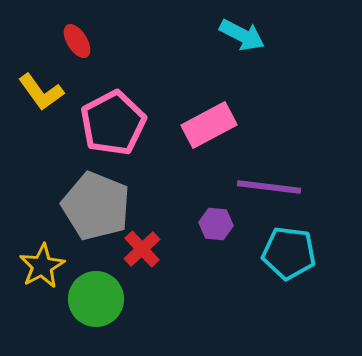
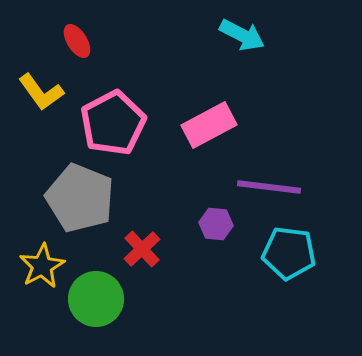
gray pentagon: moved 16 px left, 8 px up
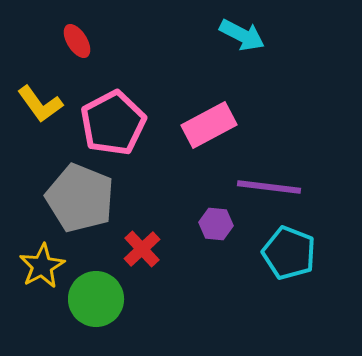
yellow L-shape: moved 1 px left, 12 px down
cyan pentagon: rotated 14 degrees clockwise
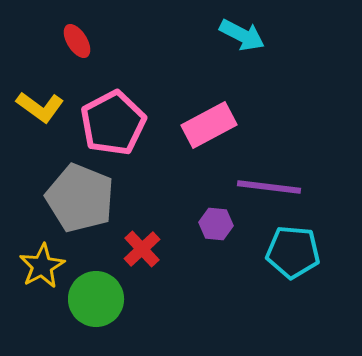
yellow L-shape: moved 3 px down; rotated 18 degrees counterclockwise
cyan pentagon: moved 4 px right, 1 px up; rotated 16 degrees counterclockwise
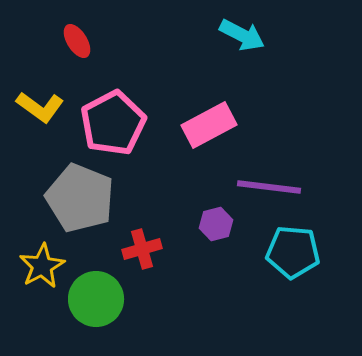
purple hexagon: rotated 20 degrees counterclockwise
red cross: rotated 27 degrees clockwise
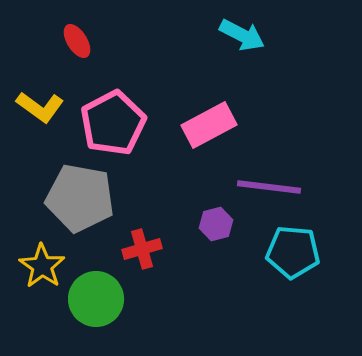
gray pentagon: rotated 12 degrees counterclockwise
yellow star: rotated 9 degrees counterclockwise
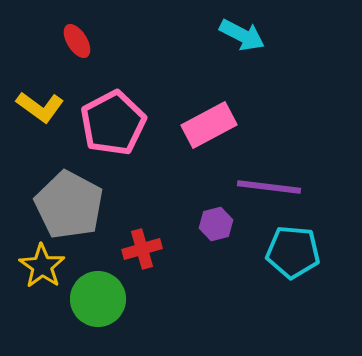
gray pentagon: moved 11 px left, 7 px down; rotated 18 degrees clockwise
green circle: moved 2 px right
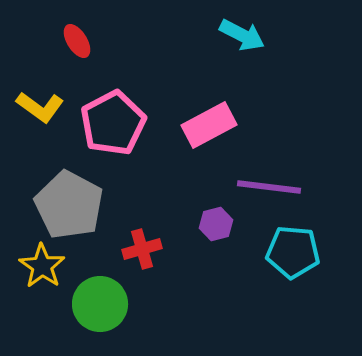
green circle: moved 2 px right, 5 px down
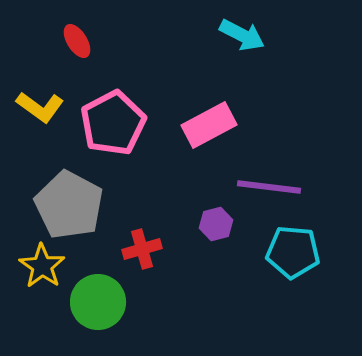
green circle: moved 2 px left, 2 px up
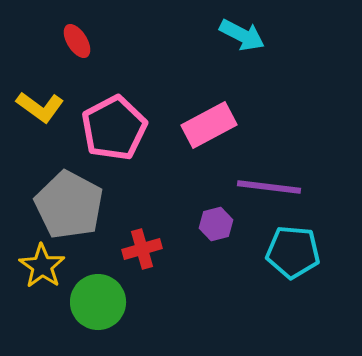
pink pentagon: moved 1 px right, 5 px down
